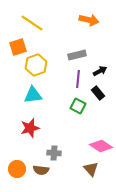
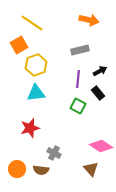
orange square: moved 1 px right, 2 px up; rotated 12 degrees counterclockwise
gray rectangle: moved 3 px right, 5 px up
cyan triangle: moved 3 px right, 2 px up
gray cross: rotated 24 degrees clockwise
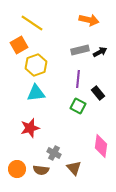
black arrow: moved 19 px up
pink diamond: rotated 65 degrees clockwise
brown triangle: moved 17 px left, 1 px up
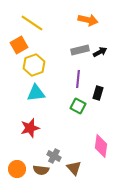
orange arrow: moved 1 px left
yellow hexagon: moved 2 px left
black rectangle: rotated 56 degrees clockwise
gray cross: moved 3 px down
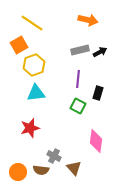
pink diamond: moved 5 px left, 5 px up
orange circle: moved 1 px right, 3 px down
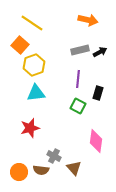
orange square: moved 1 px right; rotated 18 degrees counterclockwise
orange circle: moved 1 px right
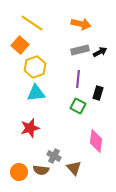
orange arrow: moved 7 px left, 4 px down
yellow hexagon: moved 1 px right, 2 px down
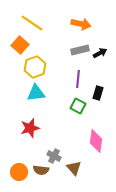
black arrow: moved 1 px down
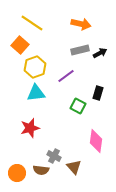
purple line: moved 12 px left, 3 px up; rotated 48 degrees clockwise
brown triangle: moved 1 px up
orange circle: moved 2 px left, 1 px down
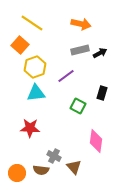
black rectangle: moved 4 px right
red star: rotated 18 degrees clockwise
